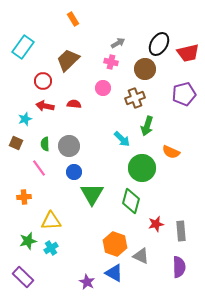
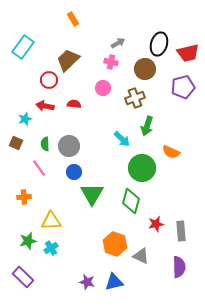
black ellipse: rotated 15 degrees counterclockwise
red circle: moved 6 px right, 1 px up
purple pentagon: moved 1 px left, 7 px up
blue triangle: moved 9 px down; rotated 42 degrees counterclockwise
purple star: rotated 14 degrees counterclockwise
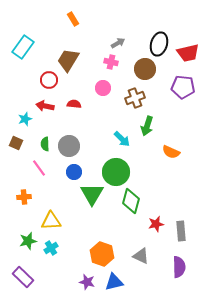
brown trapezoid: rotated 15 degrees counterclockwise
purple pentagon: rotated 20 degrees clockwise
green circle: moved 26 px left, 4 px down
orange hexagon: moved 13 px left, 10 px down
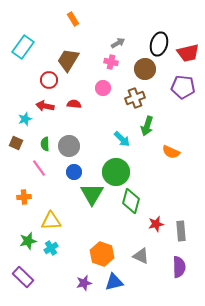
purple star: moved 3 px left, 1 px down; rotated 28 degrees counterclockwise
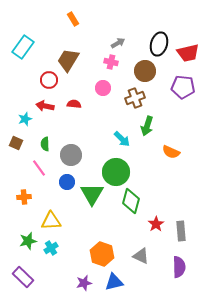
brown circle: moved 2 px down
gray circle: moved 2 px right, 9 px down
blue circle: moved 7 px left, 10 px down
red star: rotated 21 degrees counterclockwise
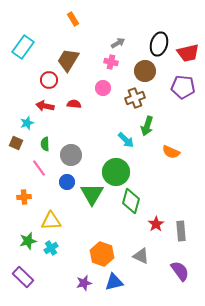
cyan star: moved 2 px right, 4 px down
cyan arrow: moved 4 px right, 1 px down
purple semicircle: moved 1 px right, 4 px down; rotated 35 degrees counterclockwise
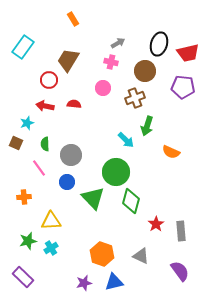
green triangle: moved 1 px right, 4 px down; rotated 15 degrees counterclockwise
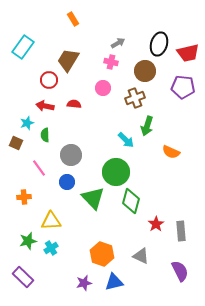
green semicircle: moved 9 px up
purple semicircle: rotated 10 degrees clockwise
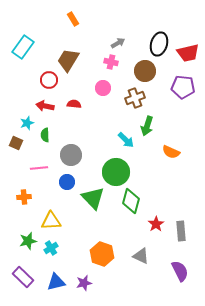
pink line: rotated 60 degrees counterclockwise
blue triangle: moved 58 px left
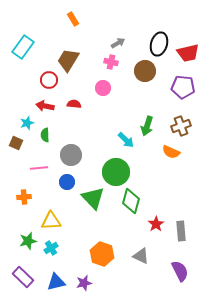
brown cross: moved 46 px right, 28 px down
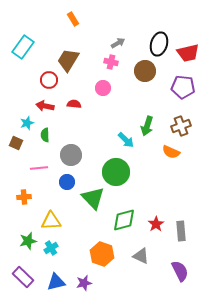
green diamond: moved 7 px left, 19 px down; rotated 60 degrees clockwise
